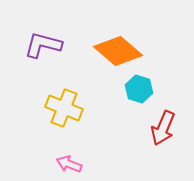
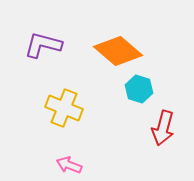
red arrow: rotated 8 degrees counterclockwise
pink arrow: moved 1 px down
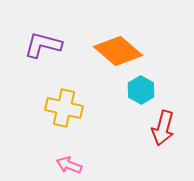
cyan hexagon: moved 2 px right, 1 px down; rotated 12 degrees clockwise
yellow cross: rotated 9 degrees counterclockwise
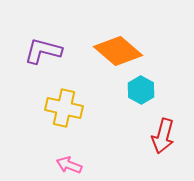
purple L-shape: moved 6 px down
red arrow: moved 8 px down
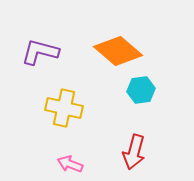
purple L-shape: moved 3 px left, 1 px down
cyan hexagon: rotated 24 degrees clockwise
red arrow: moved 29 px left, 16 px down
pink arrow: moved 1 px right, 1 px up
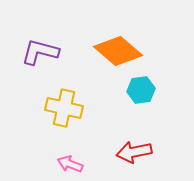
red arrow: rotated 64 degrees clockwise
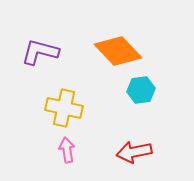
orange diamond: rotated 6 degrees clockwise
pink arrow: moved 3 px left, 14 px up; rotated 60 degrees clockwise
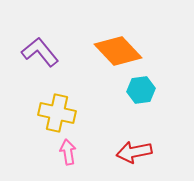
purple L-shape: rotated 36 degrees clockwise
yellow cross: moved 7 px left, 5 px down
pink arrow: moved 1 px right, 2 px down
